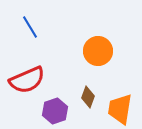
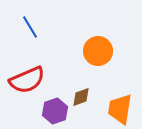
brown diamond: moved 7 px left; rotated 50 degrees clockwise
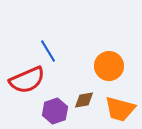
blue line: moved 18 px right, 24 px down
orange circle: moved 11 px right, 15 px down
brown diamond: moved 3 px right, 3 px down; rotated 10 degrees clockwise
orange trapezoid: rotated 84 degrees counterclockwise
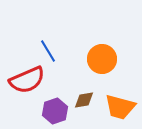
orange circle: moved 7 px left, 7 px up
orange trapezoid: moved 2 px up
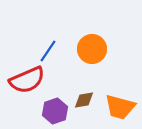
blue line: rotated 65 degrees clockwise
orange circle: moved 10 px left, 10 px up
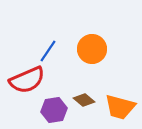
brown diamond: rotated 50 degrees clockwise
purple hexagon: moved 1 px left, 1 px up; rotated 10 degrees clockwise
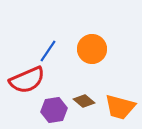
brown diamond: moved 1 px down
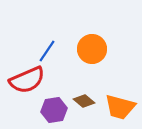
blue line: moved 1 px left
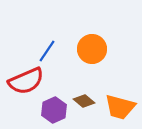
red semicircle: moved 1 px left, 1 px down
purple hexagon: rotated 15 degrees counterclockwise
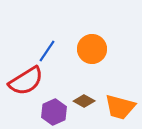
red semicircle: rotated 9 degrees counterclockwise
brown diamond: rotated 10 degrees counterclockwise
purple hexagon: moved 2 px down
